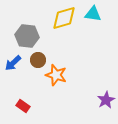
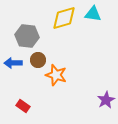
blue arrow: rotated 42 degrees clockwise
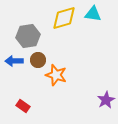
gray hexagon: moved 1 px right; rotated 15 degrees counterclockwise
blue arrow: moved 1 px right, 2 px up
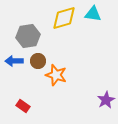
brown circle: moved 1 px down
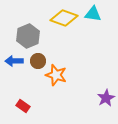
yellow diamond: rotated 36 degrees clockwise
gray hexagon: rotated 15 degrees counterclockwise
purple star: moved 2 px up
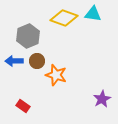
brown circle: moved 1 px left
purple star: moved 4 px left, 1 px down
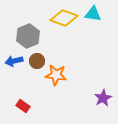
blue arrow: rotated 12 degrees counterclockwise
orange star: rotated 10 degrees counterclockwise
purple star: moved 1 px right, 1 px up
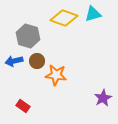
cyan triangle: rotated 24 degrees counterclockwise
gray hexagon: rotated 20 degrees counterclockwise
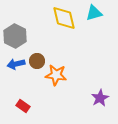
cyan triangle: moved 1 px right, 1 px up
yellow diamond: rotated 56 degrees clockwise
gray hexagon: moved 13 px left; rotated 10 degrees clockwise
blue arrow: moved 2 px right, 3 px down
purple star: moved 3 px left
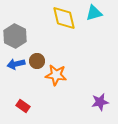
purple star: moved 4 px down; rotated 18 degrees clockwise
